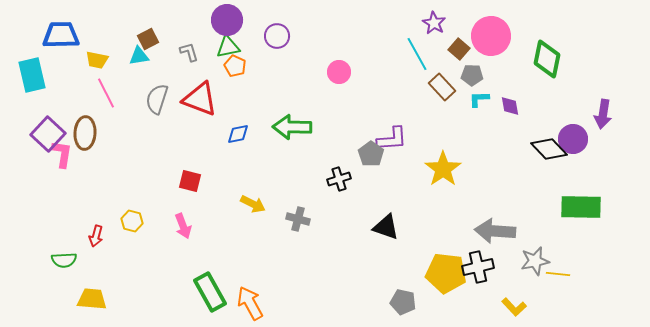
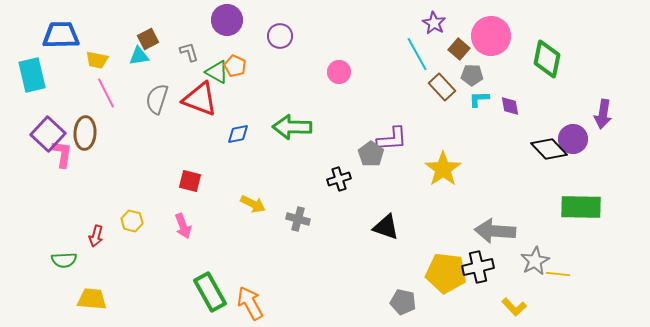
purple circle at (277, 36): moved 3 px right
green triangle at (228, 47): moved 11 px left, 25 px down; rotated 40 degrees clockwise
gray star at (535, 261): rotated 16 degrees counterclockwise
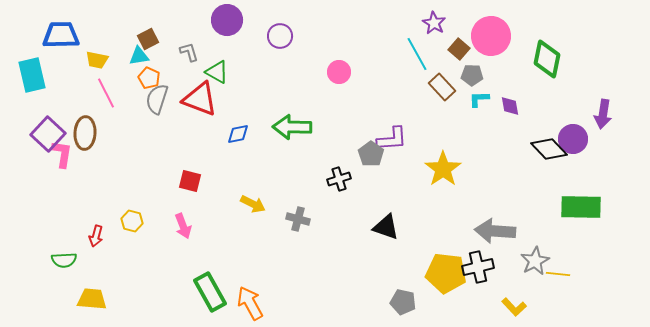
orange pentagon at (235, 66): moved 86 px left, 12 px down
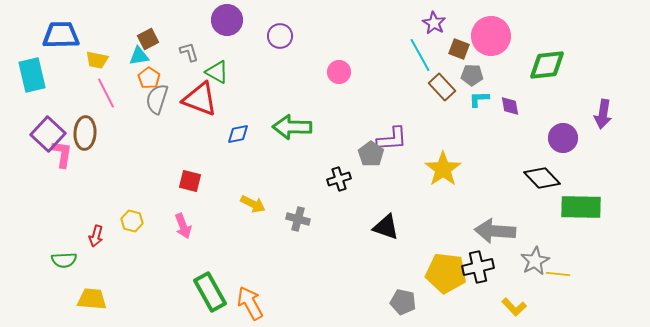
brown square at (459, 49): rotated 20 degrees counterclockwise
cyan line at (417, 54): moved 3 px right, 1 px down
green diamond at (547, 59): moved 6 px down; rotated 72 degrees clockwise
orange pentagon at (149, 78): rotated 10 degrees clockwise
purple circle at (573, 139): moved 10 px left, 1 px up
black diamond at (549, 149): moved 7 px left, 29 px down
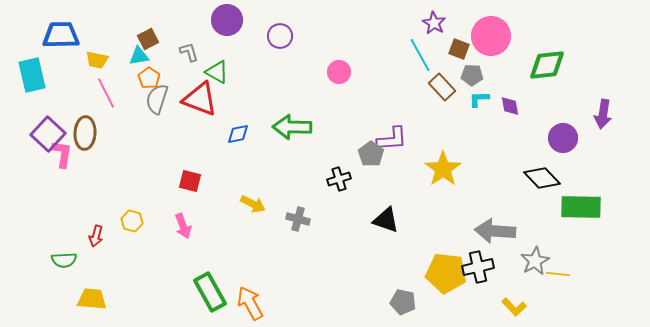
black triangle at (386, 227): moved 7 px up
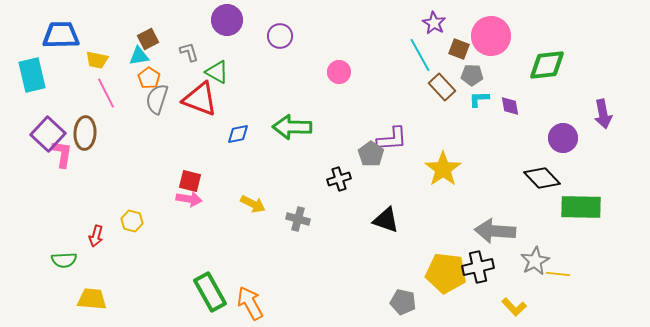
purple arrow at (603, 114): rotated 20 degrees counterclockwise
pink arrow at (183, 226): moved 6 px right, 27 px up; rotated 60 degrees counterclockwise
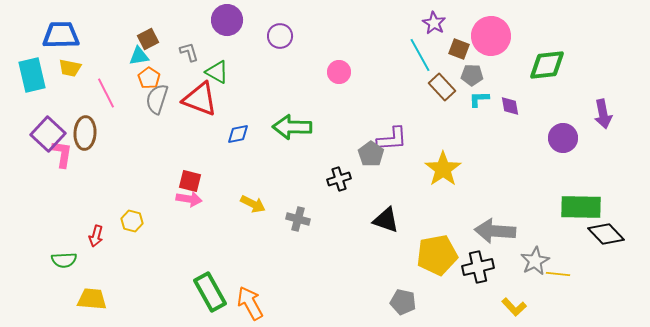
yellow trapezoid at (97, 60): moved 27 px left, 8 px down
black diamond at (542, 178): moved 64 px right, 56 px down
yellow pentagon at (446, 273): moved 9 px left, 18 px up; rotated 18 degrees counterclockwise
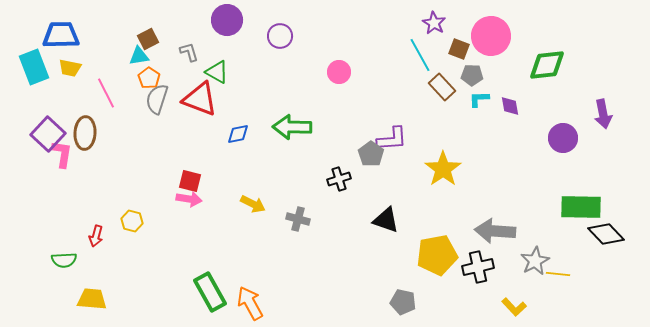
cyan rectangle at (32, 75): moved 2 px right, 8 px up; rotated 8 degrees counterclockwise
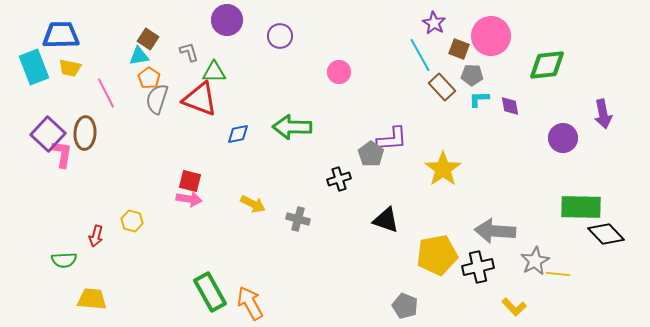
brown square at (148, 39): rotated 30 degrees counterclockwise
green triangle at (217, 72): moved 3 px left; rotated 30 degrees counterclockwise
gray pentagon at (403, 302): moved 2 px right, 4 px down; rotated 10 degrees clockwise
